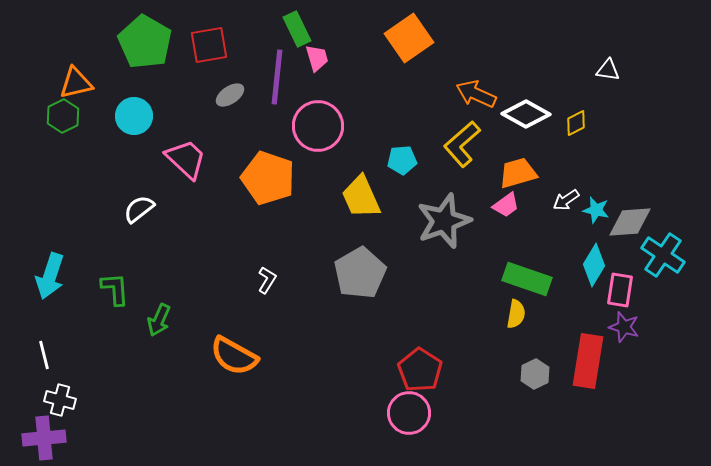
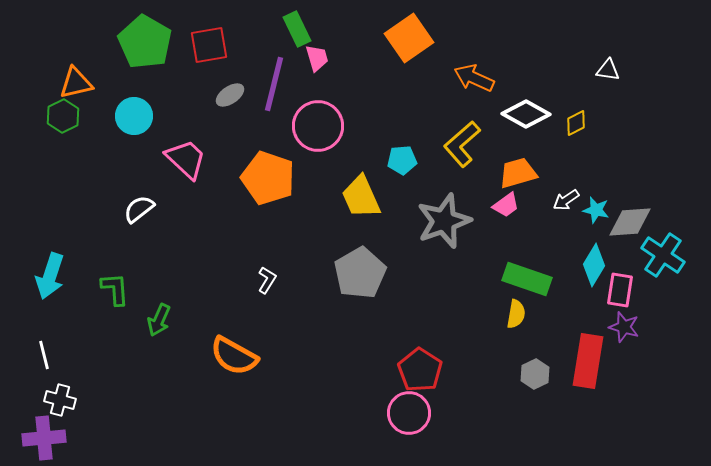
purple line at (277, 77): moved 3 px left, 7 px down; rotated 8 degrees clockwise
orange arrow at (476, 94): moved 2 px left, 16 px up
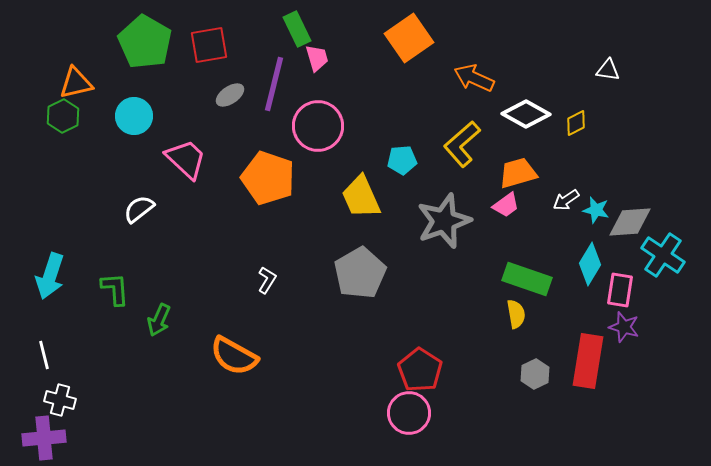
cyan diamond at (594, 265): moved 4 px left, 1 px up
yellow semicircle at (516, 314): rotated 20 degrees counterclockwise
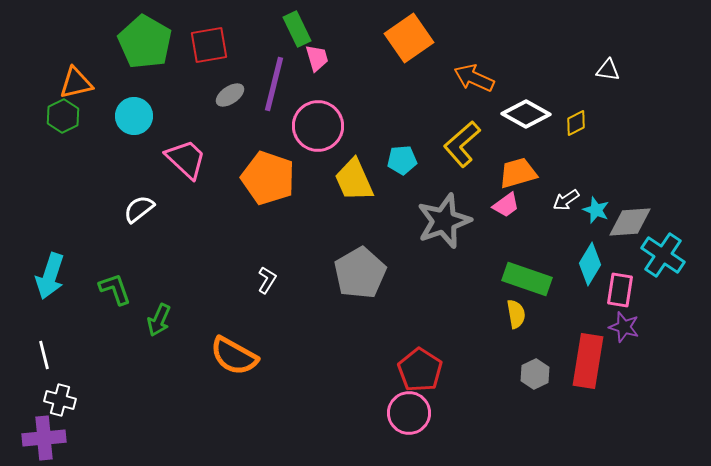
yellow trapezoid at (361, 197): moved 7 px left, 17 px up
cyan star at (596, 210): rotated 8 degrees clockwise
green L-shape at (115, 289): rotated 15 degrees counterclockwise
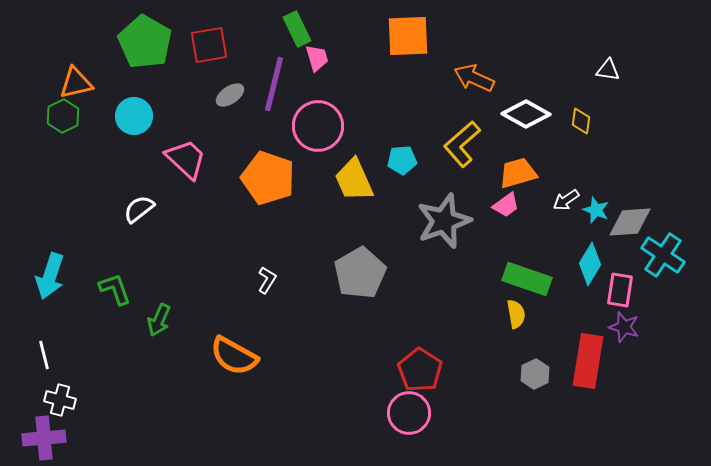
orange square at (409, 38): moved 1 px left, 2 px up; rotated 33 degrees clockwise
yellow diamond at (576, 123): moved 5 px right, 2 px up; rotated 56 degrees counterclockwise
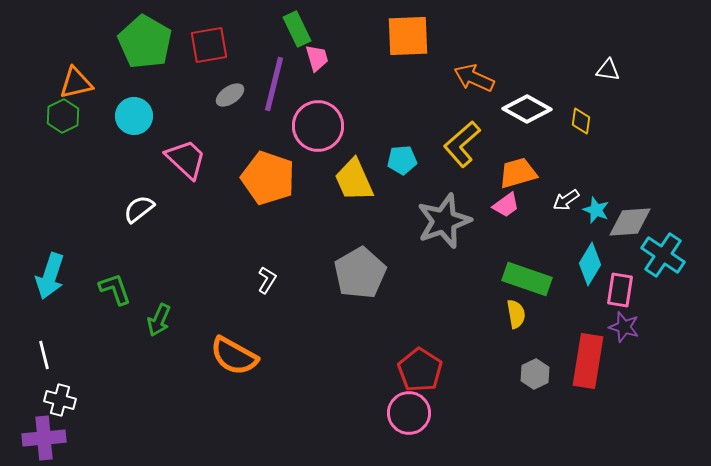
white diamond at (526, 114): moved 1 px right, 5 px up
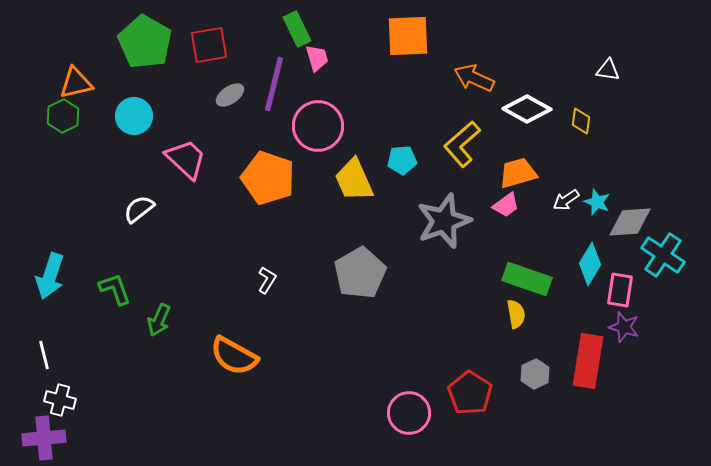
cyan star at (596, 210): moved 1 px right, 8 px up
red pentagon at (420, 370): moved 50 px right, 23 px down
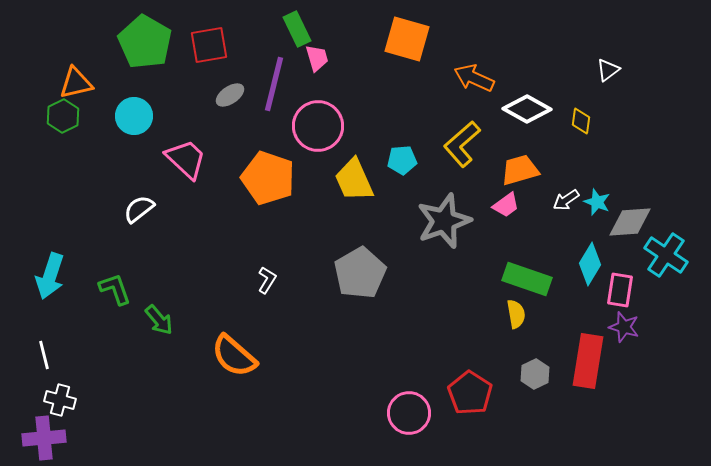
orange square at (408, 36): moved 1 px left, 3 px down; rotated 18 degrees clockwise
white triangle at (608, 70): rotated 45 degrees counterclockwise
orange trapezoid at (518, 173): moved 2 px right, 3 px up
cyan cross at (663, 255): moved 3 px right
green arrow at (159, 320): rotated 64 degrees counterclockwise
orange semicircle at (234, 356): rotated 12 degrees clockwise
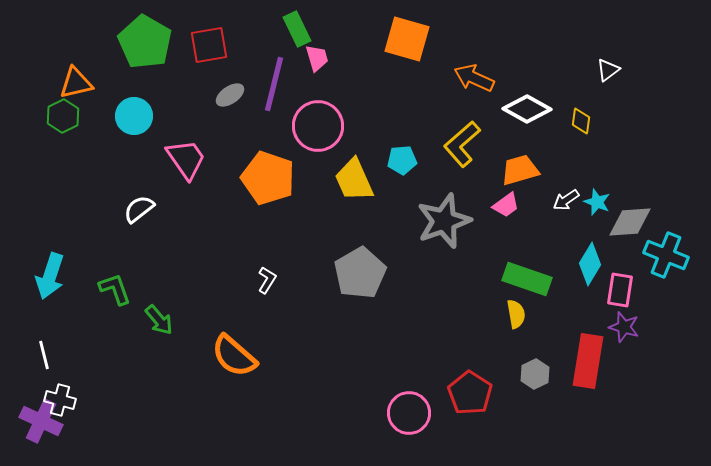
pink trapezoid at (186, 159): rotated 12 degrees clockwise
cyan cross at (666, 255): rotated 12 degrees counterclockwise
purple cross at (44, 438): moved 3 px left, 17 px up; rotated 30 degrees clockwise
